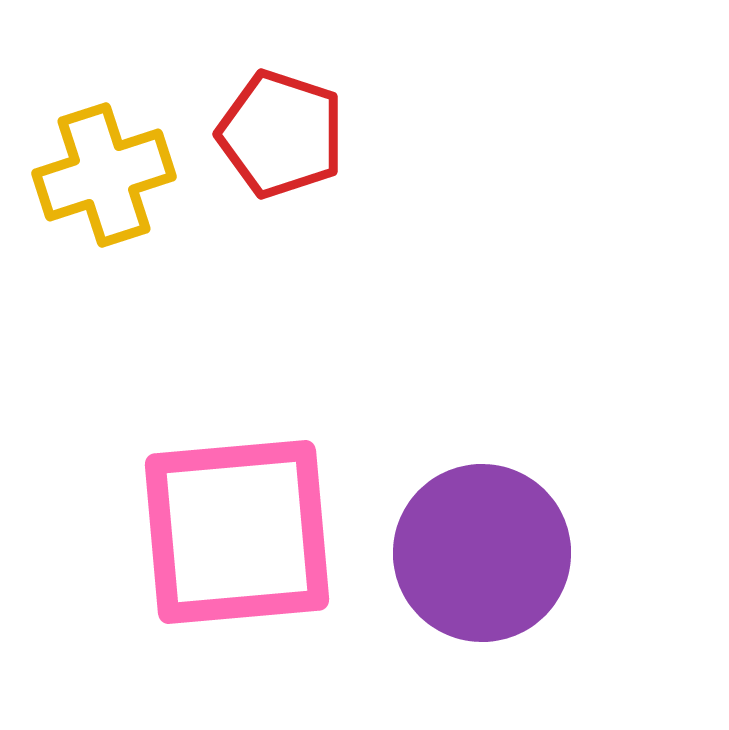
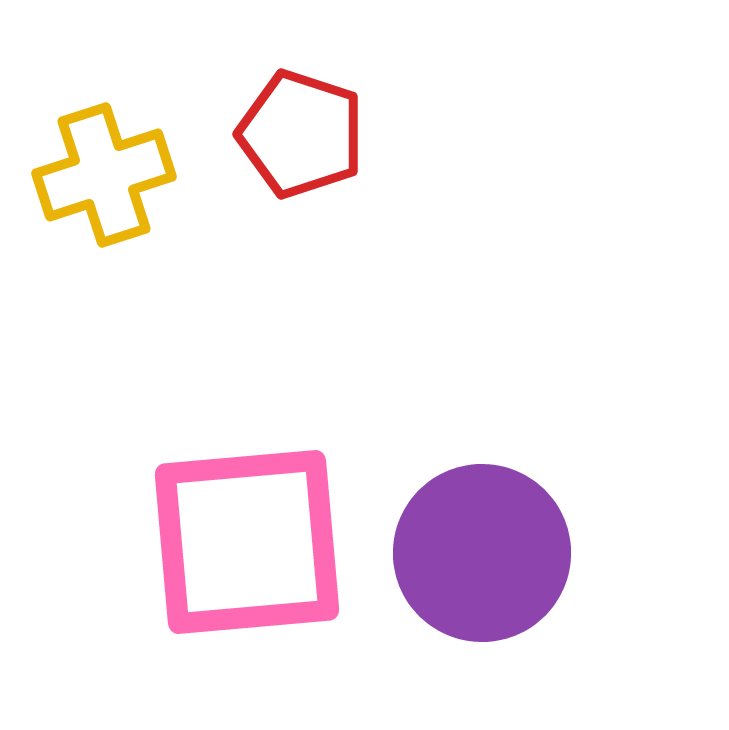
red pentagon: moved 20 px right
pink square: moved 10 px right, 10 px down
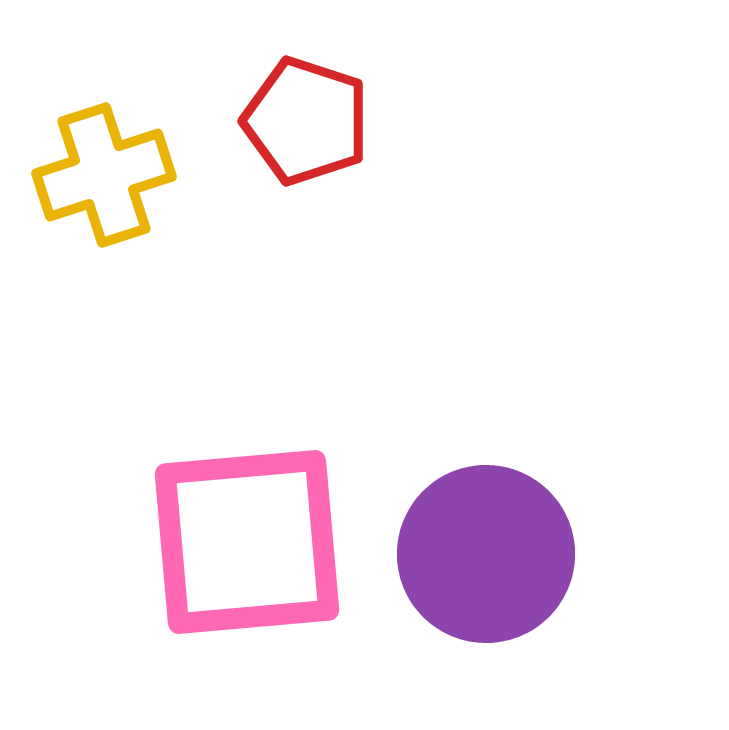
red pentagon: moved 5 px right, 13 px up
purple circle: moved 4 px right, 1 px down
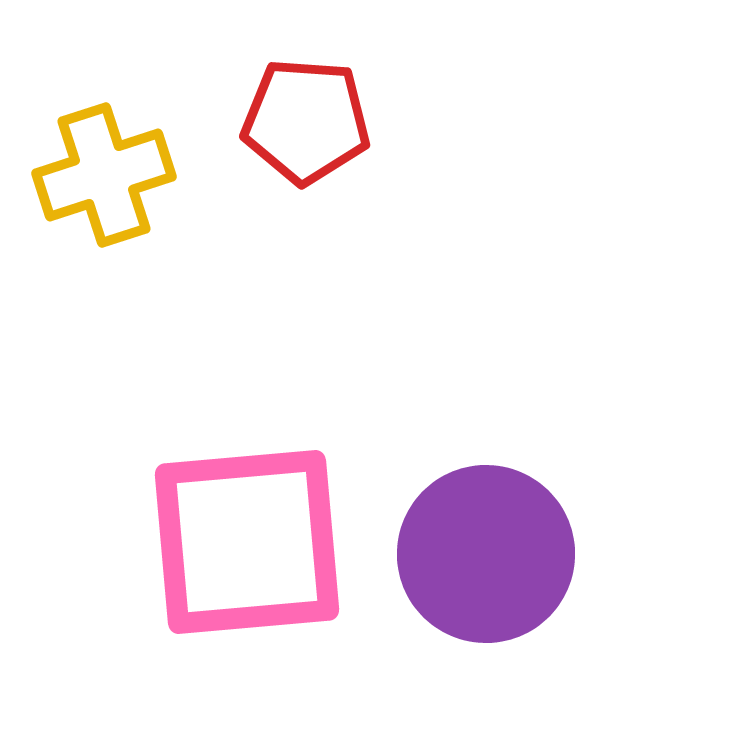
red pentagon: rotated 14 degrees counterclockwise
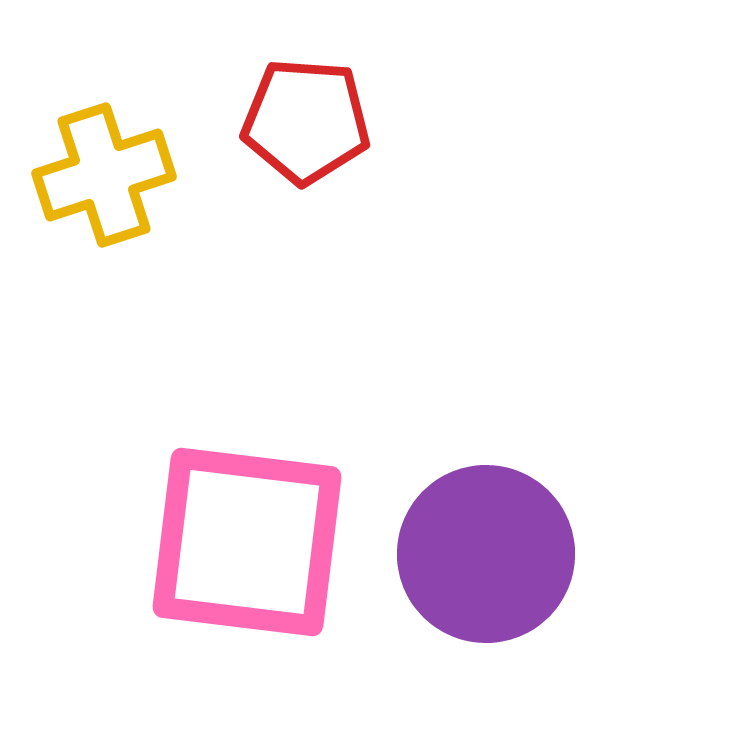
pink square: rotated 12 degrees clockwise
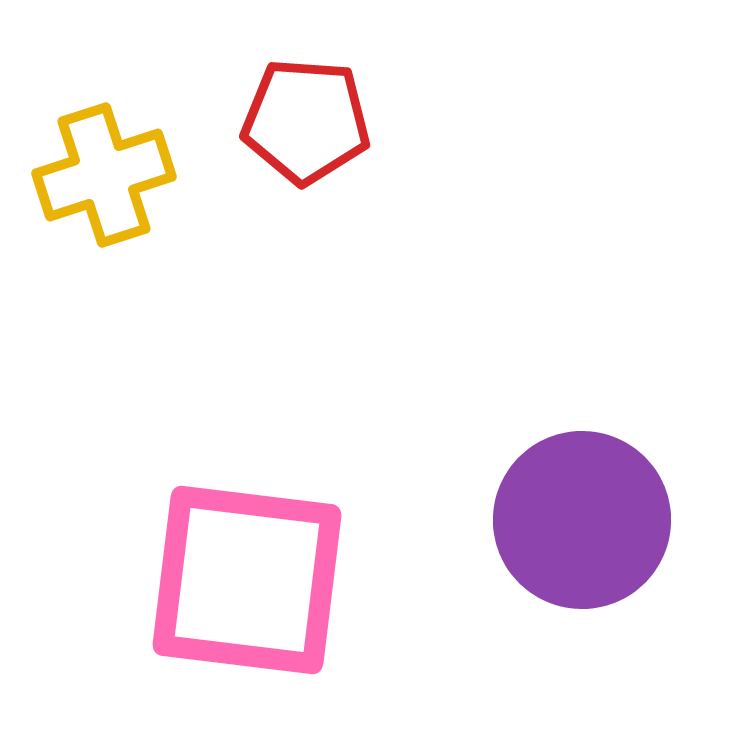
pink square: moved 38 px down
purple circle: moved 96 px right, 34 px up
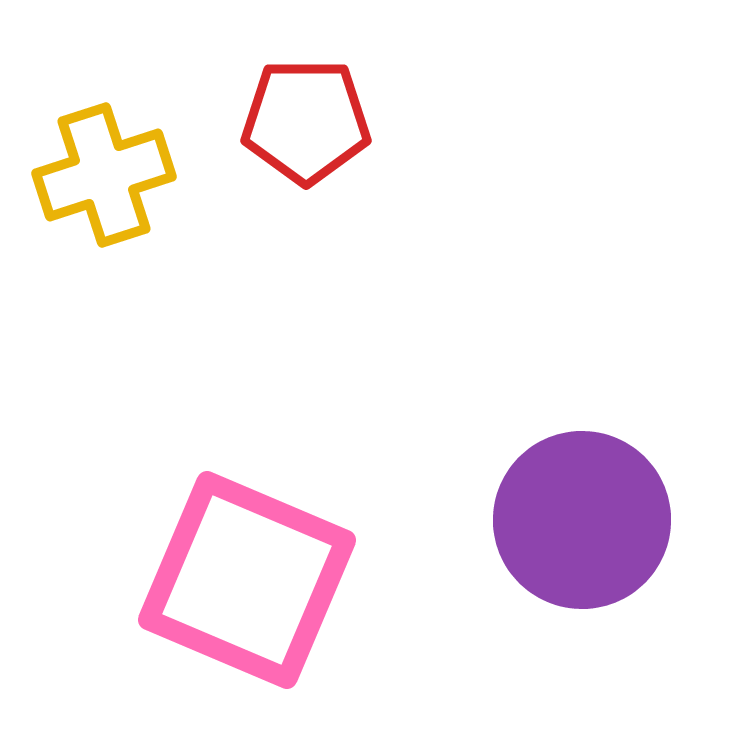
red pentagon: rotated 4 degrees counterclockwise
pink square: rotated 16 degrees clockwise
